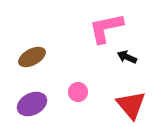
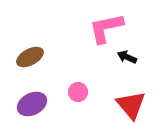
brown ellipse: moved 2 px left
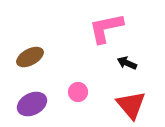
black arrow: moved 6 px down
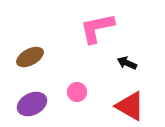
pink L-shape: moved 9 px left
pink circle: moved 1 px left
red triangle: moved 1 px left, 1 px down; rotated 20 degrees counterclockwise
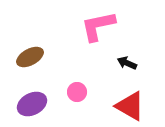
pink L-shape: moved 1 px right, 2 px up
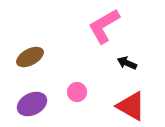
pink L-shape: moved 6 px right; rotated 18 degrees counterclockwise
red triangle: moved 1 px right
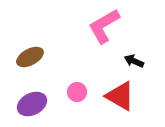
black arrow: moved 7 px right, 2 px up
red triangle: moved 11 px left, 10 px up
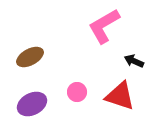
red triangle: rotated 12 degrees counterclockwise
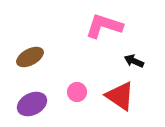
pink L-shape: rotated 48 degrees clockwise
red triangle: rotated 16 degrees clockwise
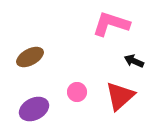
pink L-shape: moved 7 px right, 2 px up
red triangle: rotated 44 degrees clockwise
purple ellipse: moved 2 px right, 5 px down
